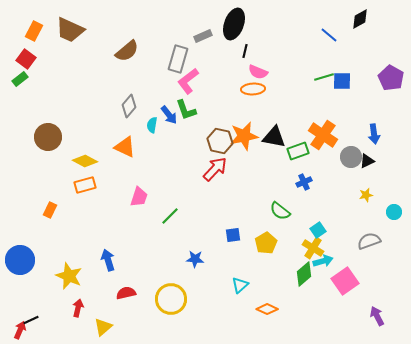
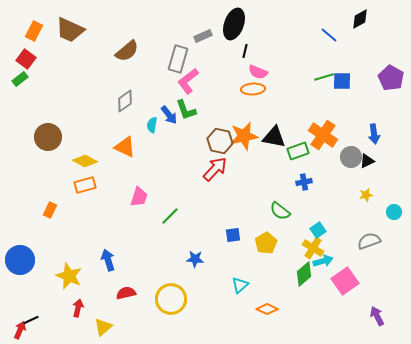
gray diamond at (129, 106): moved 4 px left, 5 px up; rotated 15 degrees clockwise
blue cross at (304, 182): rotated 14 degrees clockwise
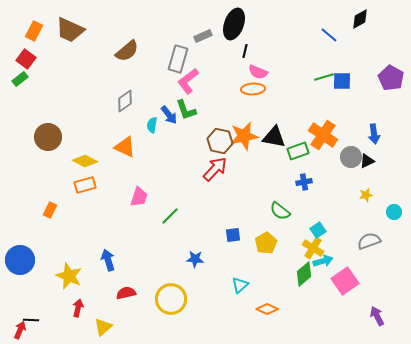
black line at (31, 320): rotated 28 degrees clockwise
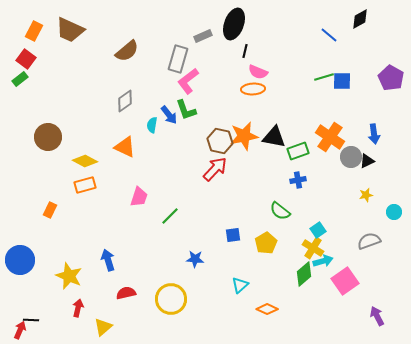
orange cross at (323, 135): moved 7 px right, 2 px down
blue cross at (304, 182): moved 6 px left, 2 px up
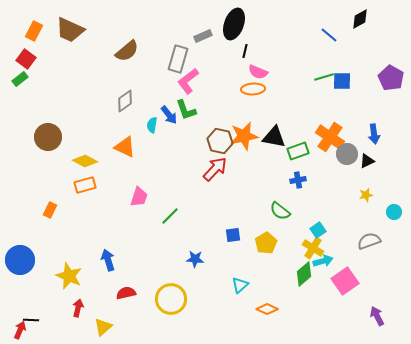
gray circle at (351, 157): moved 4 px left, 3 px up
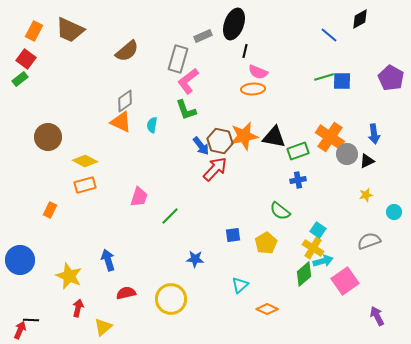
blue arrow at (169, 115): moved 32 px right, 31 px down
orange triangle at (125, 147): moved 4 px left, 25 px up
cyan square at (318, 230): rotated 21 degrees counterclockwise
